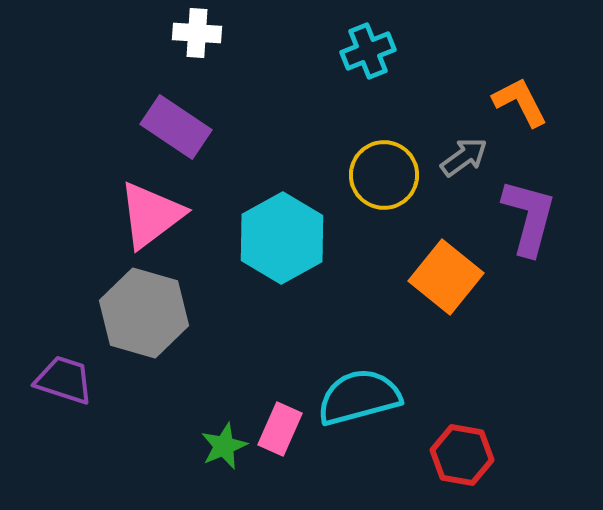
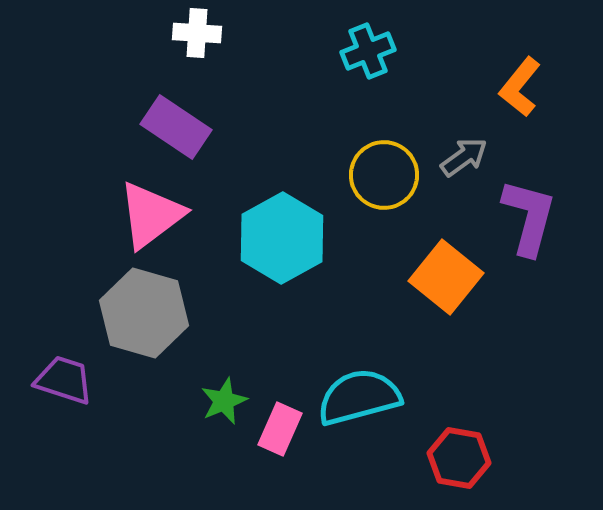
orange L-shape: moved 15 px up; rotated 114 degrees counterclockwise
green star: moved 45 px up
red hexagon: moved 3 px left, 3 px down
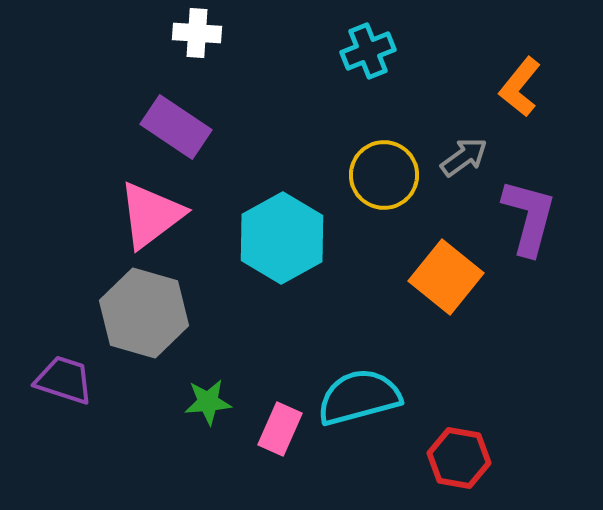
green star: moved 16 px left, 1 px down; rotated 18 degrees clockwise
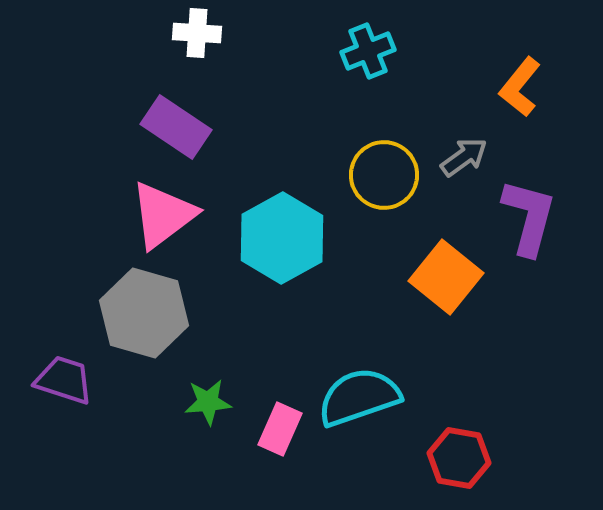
pink triangle: moved 12 px right
cyan semicircle: rotated 4 degrees counterclockwise
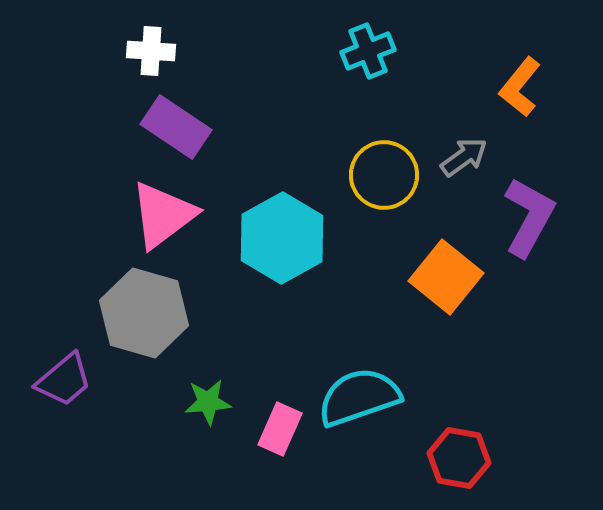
white cross: moved 46 px left, 18 px down
purple L-shape: rotated 14 degrees clockwise
purple trapezoid: rotated 122 degrees clockwise
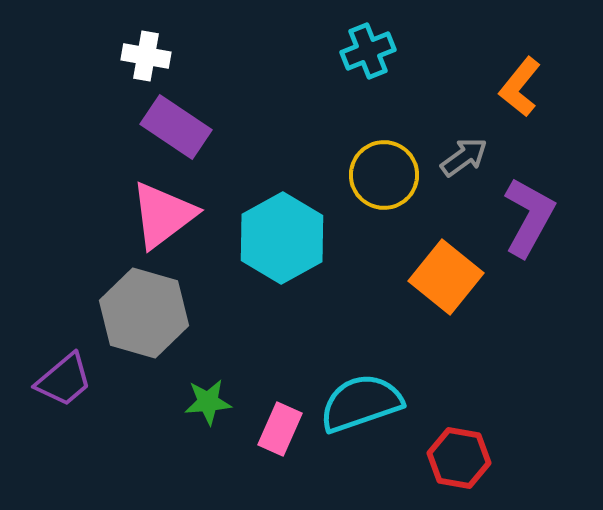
white cross: moved 5 px left, 5 px down; rotated 6 degrees clockwise
cyan semicircle: moved 2 px right, 6 px down
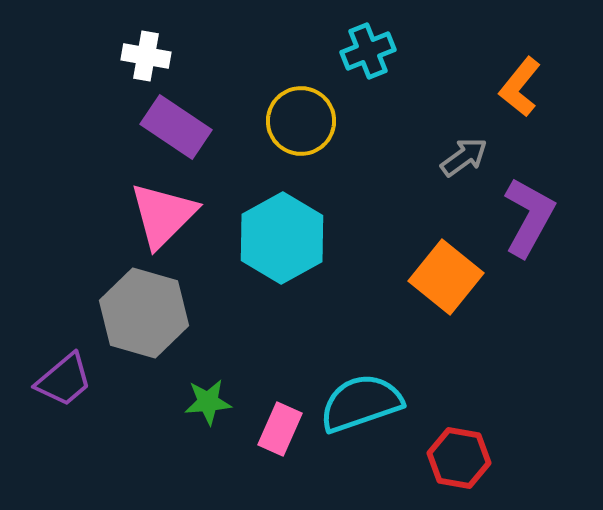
yellow circle: moved 83 px left, 54 px up
pink triangle: rotated 8 degrees counterclockwise
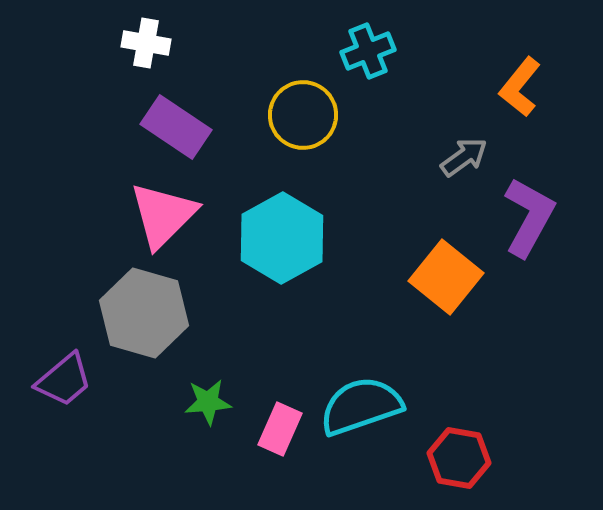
white cross: moved 13 px up
yellow circle: moved 2 px right, 6 px up
cyan semicircle: moved 3 px down
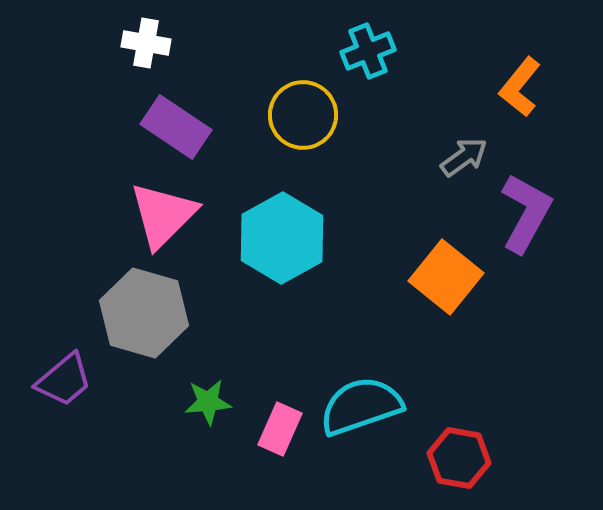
purple L-shape: moved 3 px left, 4 px up
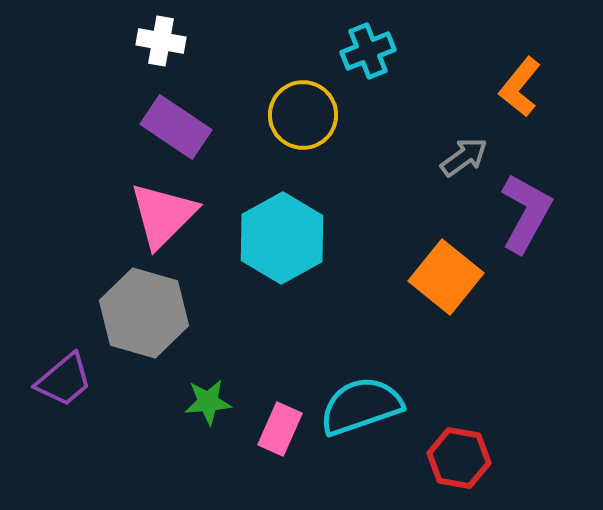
white cross: moved 15 px right, 2 px up
